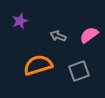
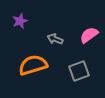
gray arrow: moved 3 px left, 3 px down
orange semicircle: moved 5 px left
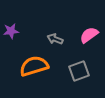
purple star: moved 9 px left, 10 px down; rotated 14 degrees clockwise
orange semicircle: moved 1 px right, 1 px down
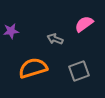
pink semicircle: moved 5 px left, 11 px up
orange semicircle: moved 1 px left, 2 px down
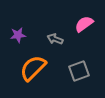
purple star: moved 7 px right, 4 px down
orange semicircle: rotated 28 degrees counterclockwise
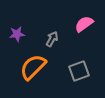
purple star: moved 1 px left, 1 px up
gray arrow: moved 3 px left; rotated 98 degrees clockwise
orange semicircle: moved 1 px up
